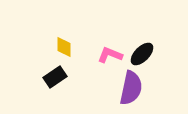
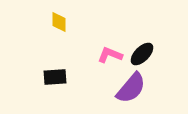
yellow diamond: moved 5 px left, 25 px up
black rectangle: rotated 30 degrees clockwise
purple semicircle: rotated 28 degrees clockwise
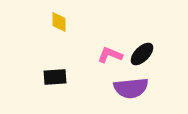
purple semicircle: rotated 44 degrees clockwise
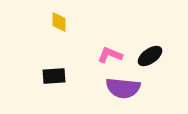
black ellipse: moved 8 px right, 2 px down; rotated 10 degrees clockwise
black rectangle: moved 1 px left, 1 px up
purple semicircle: moved 8 px left; rotated 12 degrees clockwise
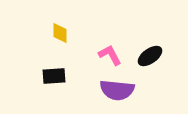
yellow diamond: moved 1 px right, 11 px down
pink L-shape: rotated 40 degrees clockwise
purple semicircle: moved 6 px left, 2 px down
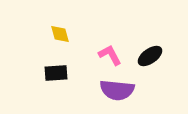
yellow diamond: moved 1 px down; rotated 15 degrees counterclockwise
black rectangle: moved 2 px right, 3 px up
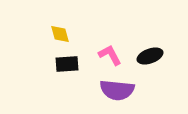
black ellipse: rotated 15 degrees clockwise
black rectangle: moved 11 px right, 9 px up
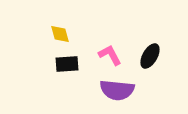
black ellipse: rotated 40 degrees counterclockwise
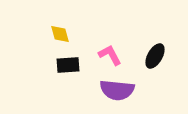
black ellipse: moved 5 px right
black rectangle: moved 1 px right, 1 px down
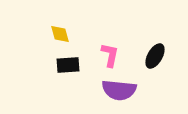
pink L-shape: rotated 40 degrees clockwise
purple semicircle: moved 2 px right
